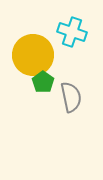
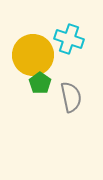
cyan cross: moved 3 px left, 7 px down
green pentagon: moved 3 px left, 1 px down
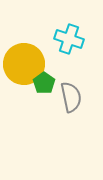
yellow circle: moved 9 px left, 9 px down
green pentagon: moved 4 px right
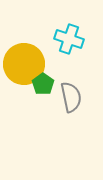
green pentagon: moved 1 px left, 1 px down
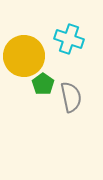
yellow circle: moved 8 px up
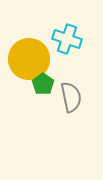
cyan cross: moved 2 px left
yellow circle: moved 5 px right, 3 px down
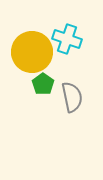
yellow circle: moved 3 px right, 7 px up
gray semicircle: moved 1 px right
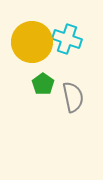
yellow circle: moved 10 px up
gray semicircle: moved 1 px right
